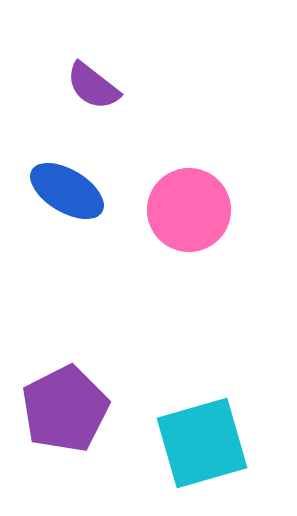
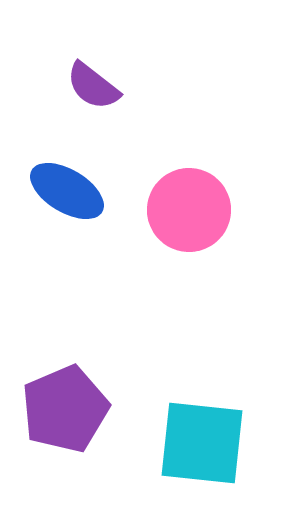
purple pentagon: rotated 4 degrees clockwise
cyan square: rotated 22 degrees clockwise
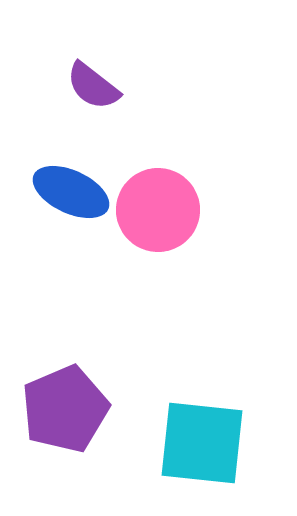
blue ellipse: moved 4 px right, 1 px down; rotated 6 degrees counterclockwise
pink circle: moved 31 px left
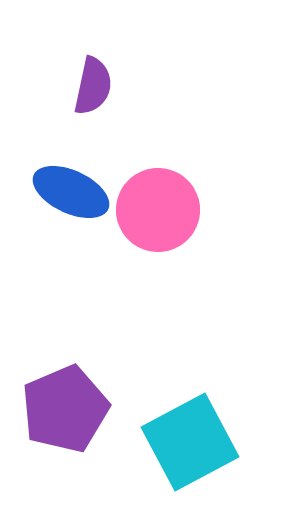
purple semicircle: rotated 116 degrees counterclockwise
cyan square: moved 12 px left, 1 px up; rotated 34 degrees counterclockwise
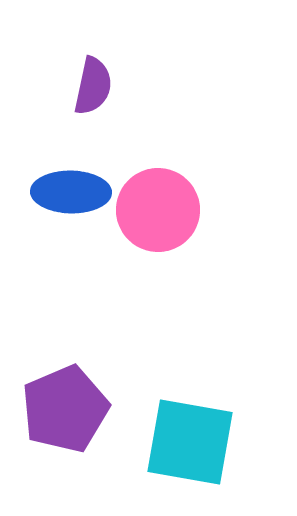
blue ellipse: rotated 24 degrees counterclockwise
cyan square: rotated 38 degrees clockwise
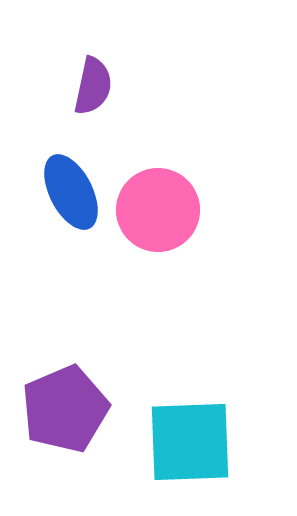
blue ellipse: rotated 62 degrees clockwise
cyan square: rotated 12 degrees counterclockwise
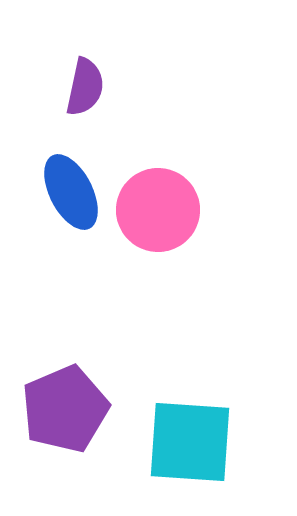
purple semicircle: moved 8 px left, 1 px down
cyan square: rotated 6 degrees clockwise
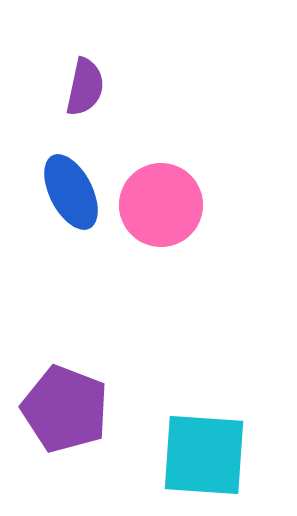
pink circle: moved 3 px right, 5 px up
purple pentagon: rotated 28 degrees counterclockwise
cyan square: moved 14 px right, 13 px down
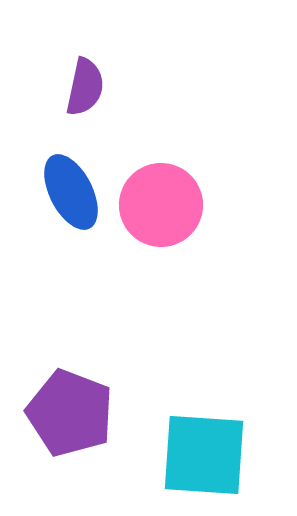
purple pentagon: moved 5 px right, 4 px down
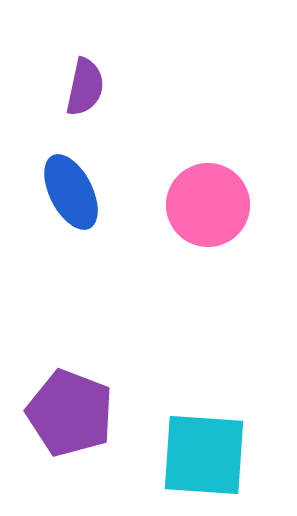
pink circle: moved 47 px right
